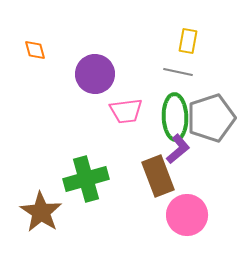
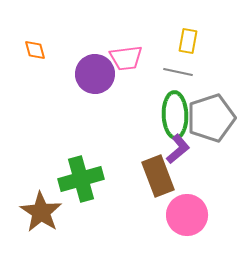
pink trapezoid: moved 53 px up
green ellipse: moved 2 px up
green cross: moved 5 px left
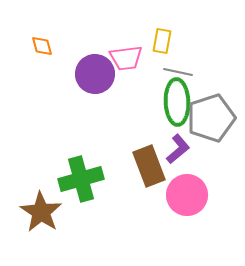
yellow rectangle: moved 26 px left
orange diamond: moved 7 px right, 4 px up
green ellipse: moved 2 px right, 13 px up
brown rectangle: moved 9 px left, 10 px up
pink circle: moved 20 px up
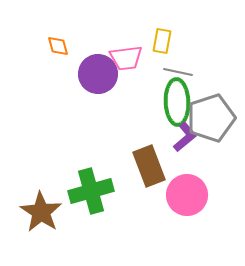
orange diamond: moved 16 px right
purple circle: moved 3 px right
purple L-shape: moved 7 px right, 12 px up
green cross: moved 10 px right, 12 px down
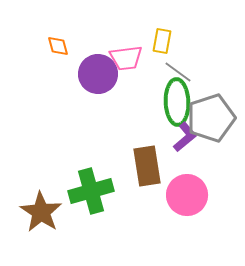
gray line: rotated 24 degrees clockwise
brown rectangle: moved 2 px left; rotated 12 degrees clockwise
